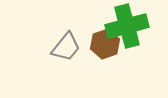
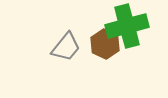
brown hexagon: rotated 16 degrees counterclockwise
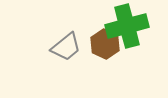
gray trapezoid: rotated 12 degrees clockwise
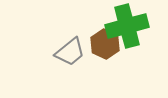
gray trapezoid: moved 4 px right, 5 px down
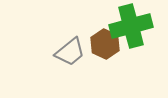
green cross: moved 4 px right
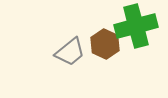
green cross: moved 5 px right
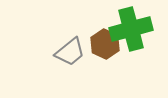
green cross: moved 5 px left, 3 px down
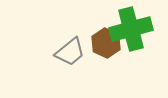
brown hexagon: moved 1 px right, 1 px up
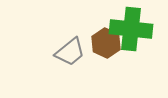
green cross: rotated 21 degrees clockwise
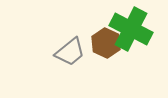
green cross: rotated 21 degrees clockwise
